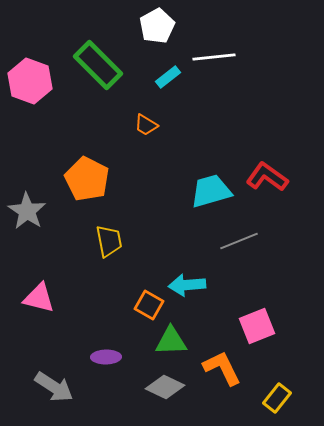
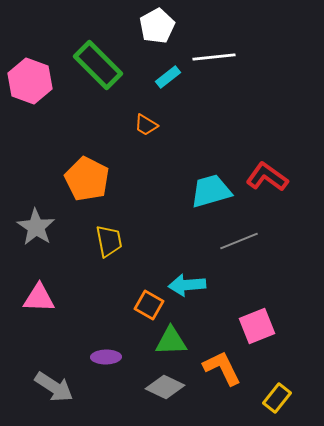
gray star: moved 9 px right, 16 px down
pink triangle: rotated 12 degrees counterclockwise
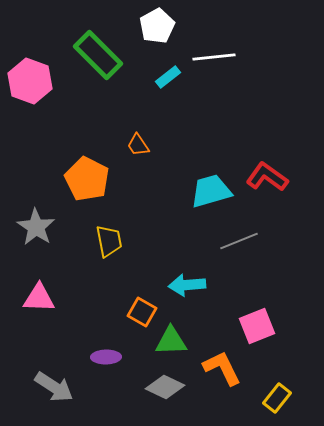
green rectangle: moved 10 px up
orange trapezoid: moved 8 px left, 20 px down; rotated 25 degrees clockwise
orange square: moved 7 px left, 7 px down
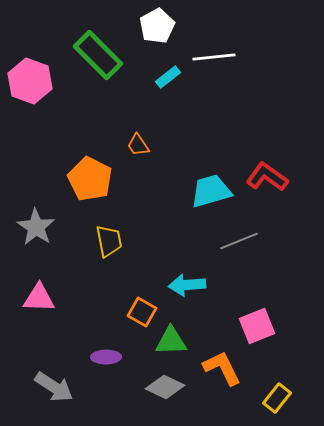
orange pentagon: moved 3 px right
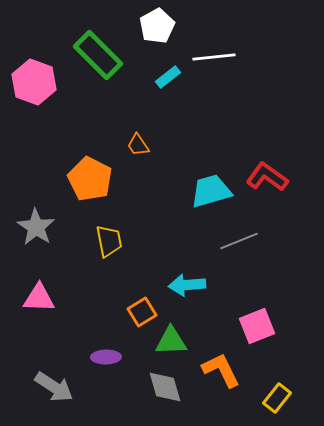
pink hexagon: moved 4 px right, 1 px down
orange square: rotated 28 degrees clockwise
orange L-shape: moved 1 px left, 2 px down
gray diamond: rotated 48 degrees clockwise
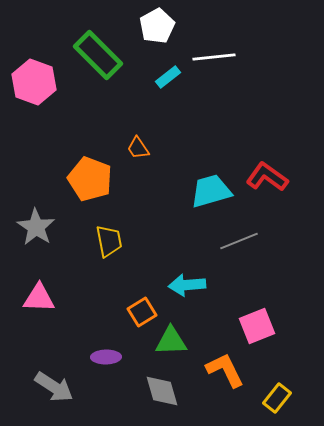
orange trapezoid: moved 3 px down
orange pentagon: rotated 6 degrees counterclockwise
orange L-shape: moved 4 px right
gray diamond: moved 3 px left, 4 px down
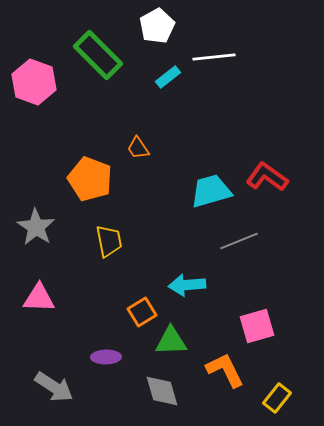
pink square: rotated 6 degrees clockwise
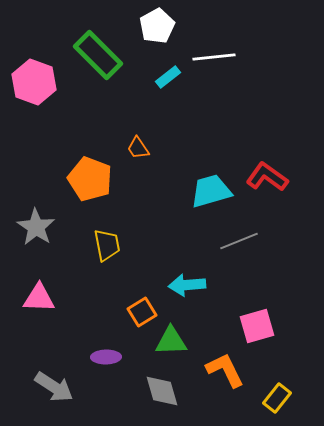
yellow trapezoid: moved 2 px left, 4 px down
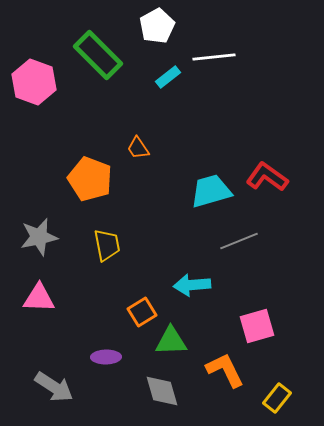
gray star: moved 3 px right, 10 px down; rotated 27 degrees clockwise
cyan arrow: moved 5 px right
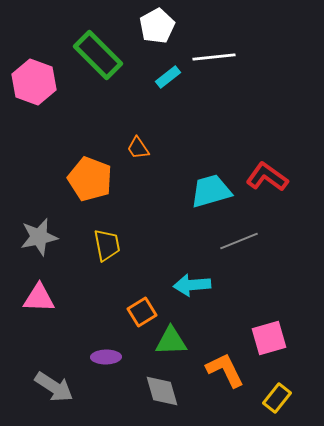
pink square: moved 12 px right, 12 px down
